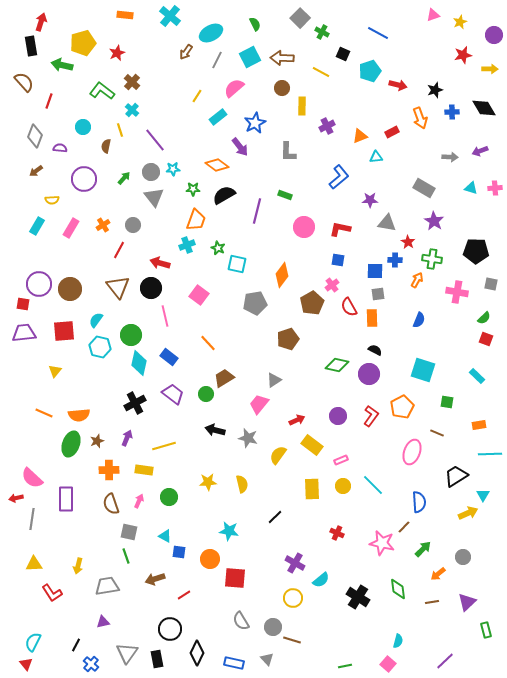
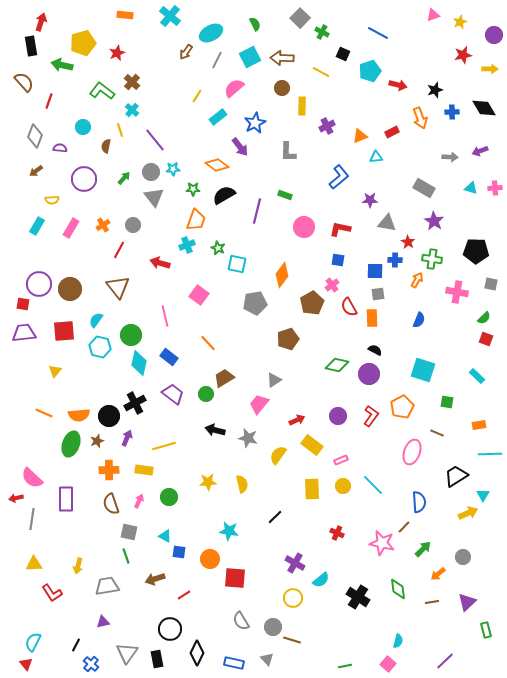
black circle at (151, 288): moved 42 px left, 128 px down
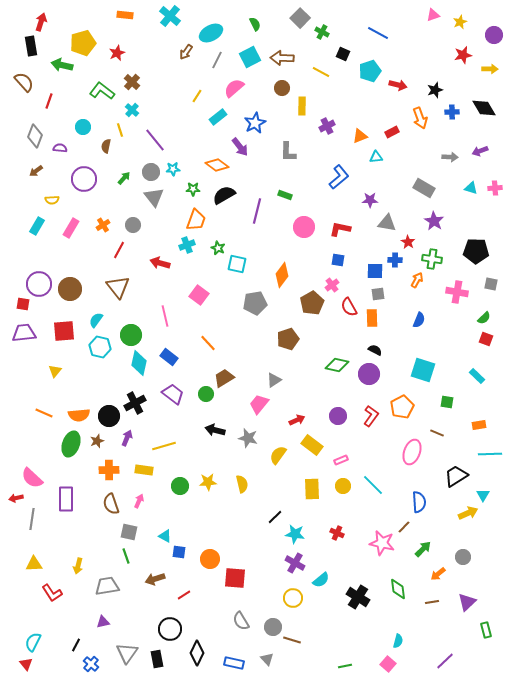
green circle at (169, 497): moved 11 px right, 11 px up
cyan star at (229, 531): moved 66 px right, 3 px down
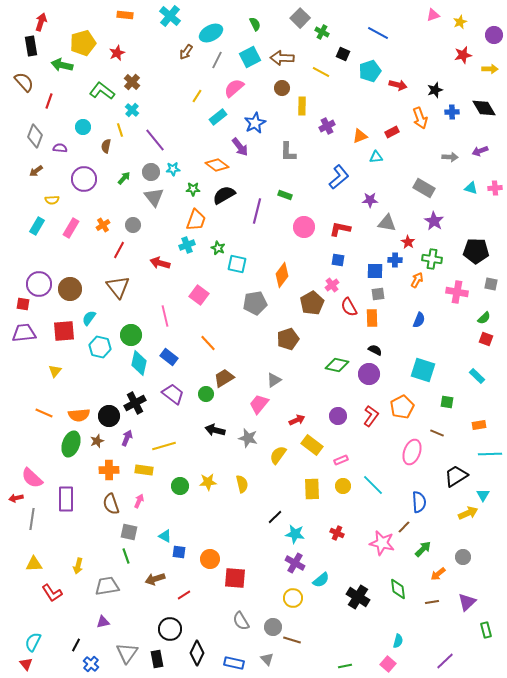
cyan semicircle at (96, 320): moved 7 px left, 2 px up
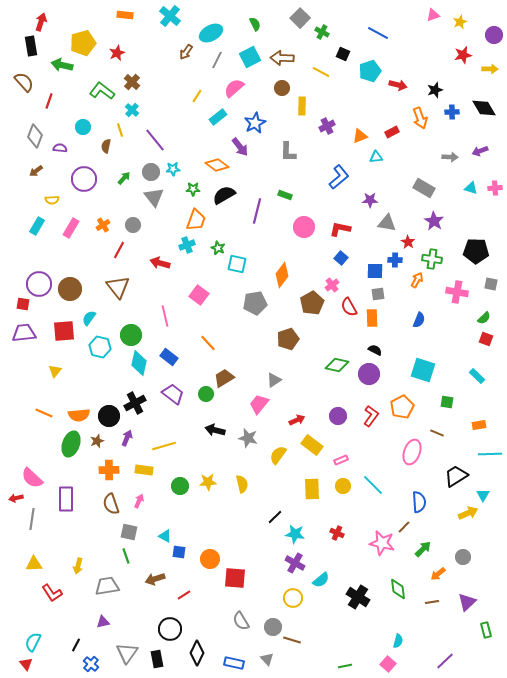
blue square at (338, 260): moved 3 px right, 2 px up; rotated 32 degrees clockwise
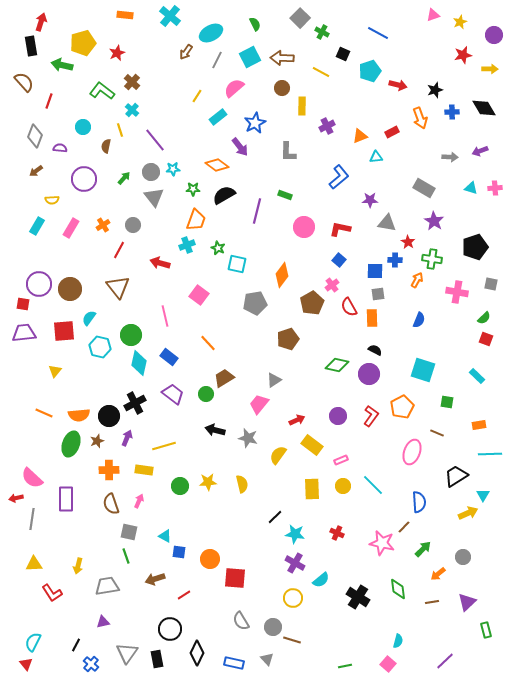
black pentagon at (476, 251): moved 1 px left, 4 px up; rotated 20 degrees counterclockwise
blue square at (341, 258): moved 2 px left, 2 px down
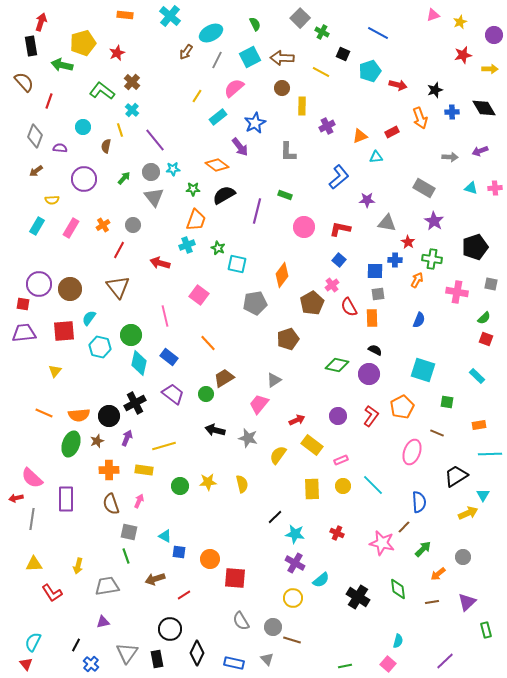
purple star at (370, 200): moved 3 px left
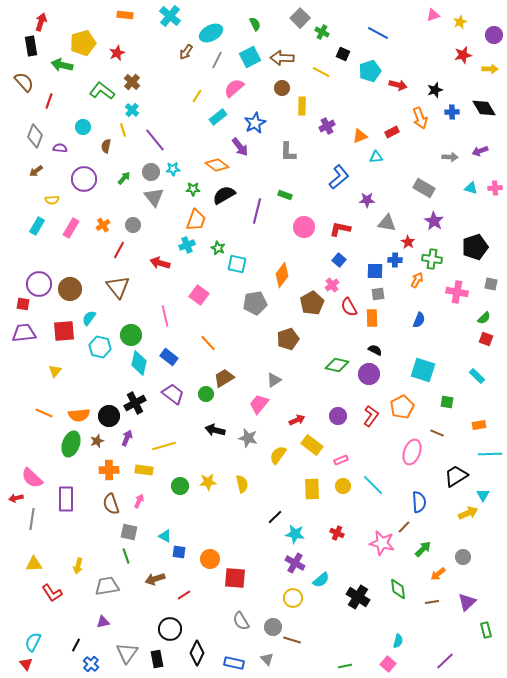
yellow line at (120, 130): moved 3 px right
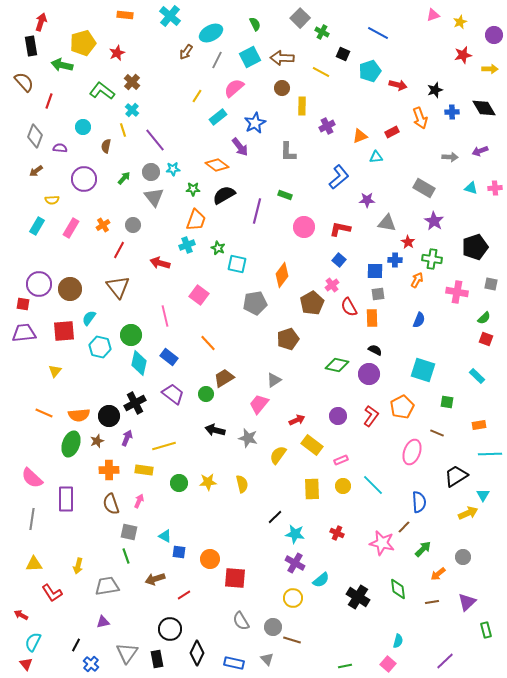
green circle at (180, 486): moved 1 px left, 3 px up
red arrow at (16, 498): moved 5 px right, 117 px down; rotated 40 degrees clockwise
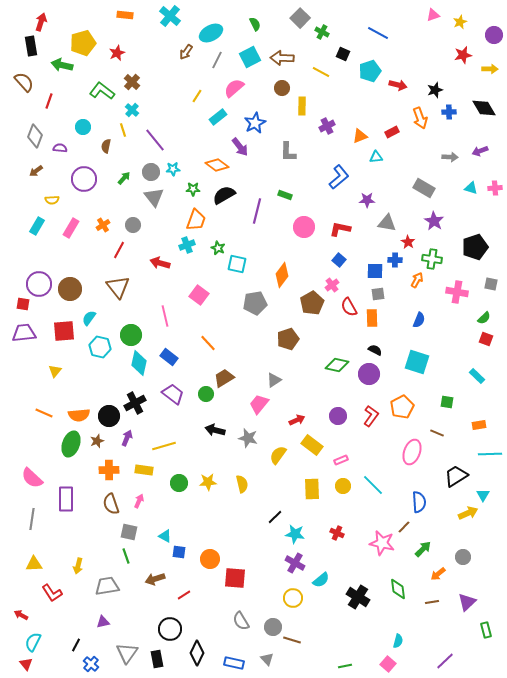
blue cross at (452, 112): moved 3 px left
cyan square at (423, 370): moved 6 px left, 8 px up
